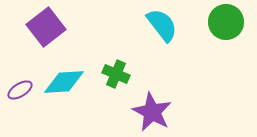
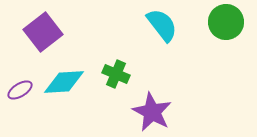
purple square: moved 3 px left, 5 px down
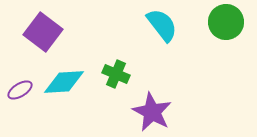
purple square: rotated 15 degrees counterclockwise
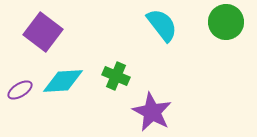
green cross: moved 2 px down
cyan diamond: moved 1 px left, 1 px up
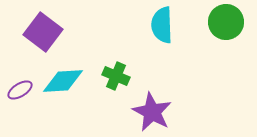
cyan semicircle: rotated 144 degrees counterclockwise
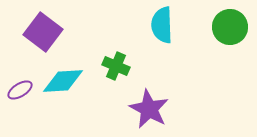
green circle: moved 4 px right, 5 px down
green cross: moved 10 px up
purple star: moved 3 px left, 3 px up
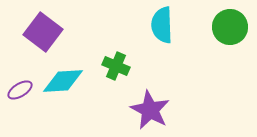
purple star: moved 1 px right, 1 px down
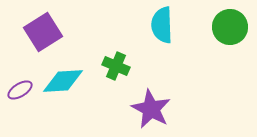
purple square: rotated 21 degrees clockwise
purple star: moved 1 px right, 1 px up
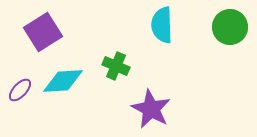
purple ellipse: rotated 15 degrees counterclockwise
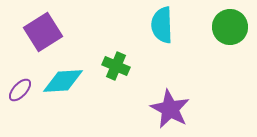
purple star: moved 19 px right
